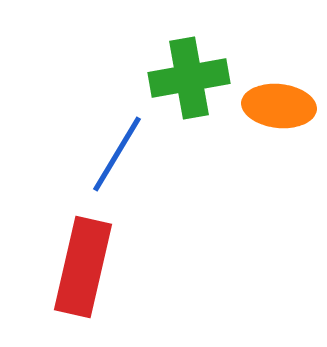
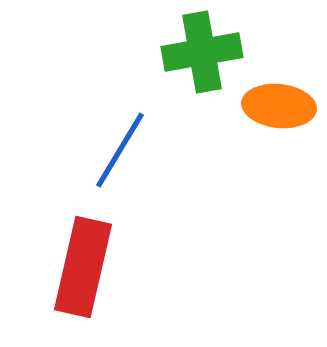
green cross: moved 13 px right, 26 px up
blue line: moved 3 px right, 4 px up
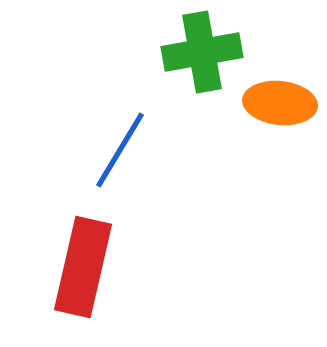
orange ellipse: moved 1 px right, 3 px up
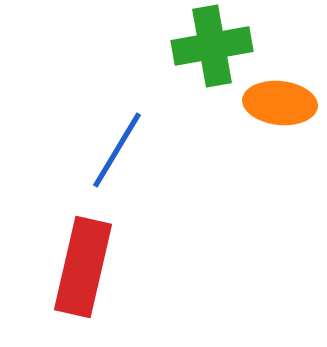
green cross: moved 10 px right, 6 px up
blue line: moved 3 px left
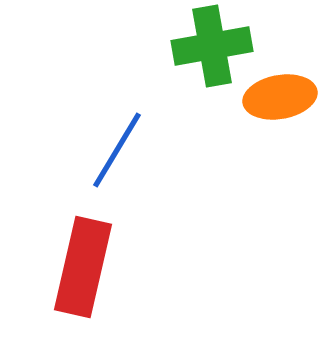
orange ellipse: moved 6 px up; rotated 16 degrees counterclockwise
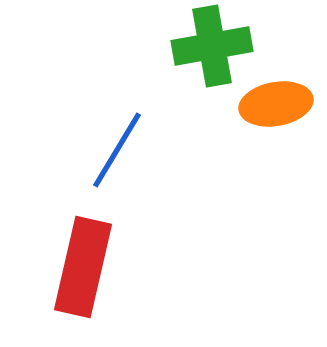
orange ellipse: moved 4 px left, 7 px down
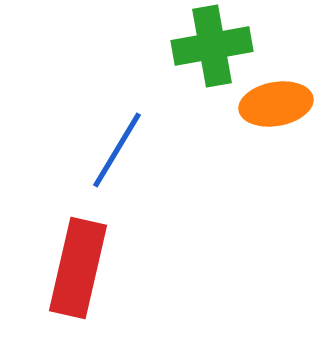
red rectangle: moved 5 px left, 1 px down
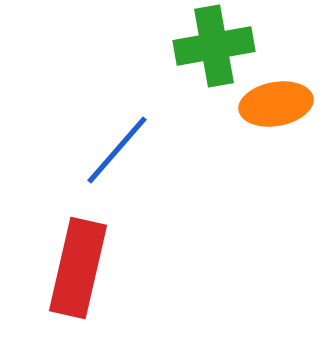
green cross: moved 2 px right
blue line: rotated 10 degrees clockwise
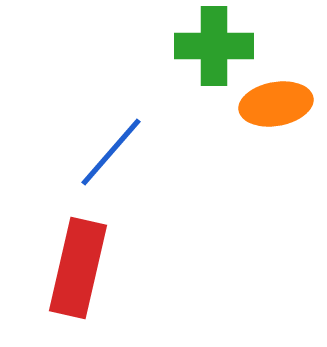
green cross: rotated 10 degrees clockwise
blue line: moved 6 px left, 2 px down
